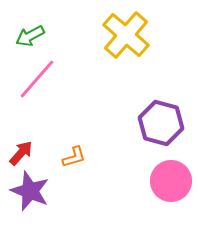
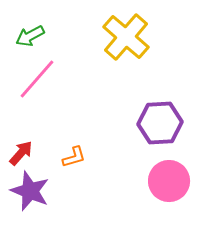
yellow cross: moved 2 px down
purple hexagon: moved 1 px left; rotated 18 degrees counterclockwise
pink circle: moved 2 px left
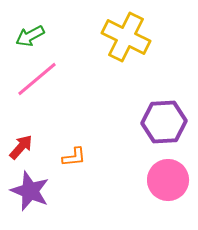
yellow cross: rotated 15 degrees counterclockwise
pink line: rotated 9 degrees clockwise
purple hexagon: moved 4 px right, 1 px up
red arrow: moved 6 px up
orange L-shape: rotated 10 degrees clockwise
pink circle: moved 1 px left, 1 px up
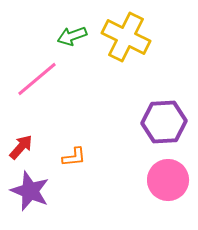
green arrow: moved 42 px right; rotated 8 degrees clockwise
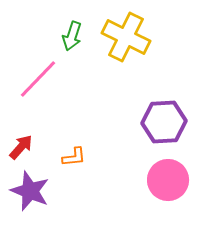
green arrow: rotated 52 degrees counterclockwise
pink line: moved 1 px right; rotated 6 degrees counterclockwise
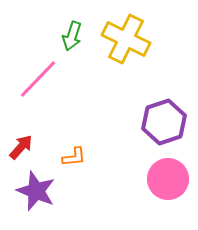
yellow cross: moved 2 px down
purple hexagon: rotated 15 degrees counterclockwise
pink circle: moved 1 px up
purple star: moved 6 px right
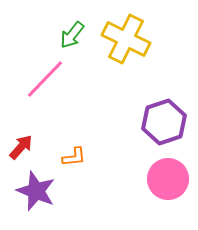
green arrow: moved 1 px up; rotated 20 degrees clockwise
pink line: moved 7 px right
